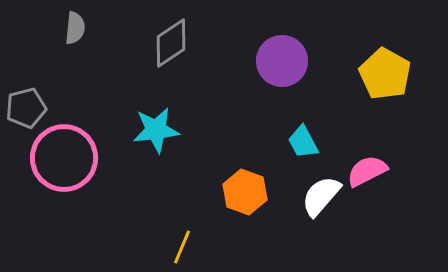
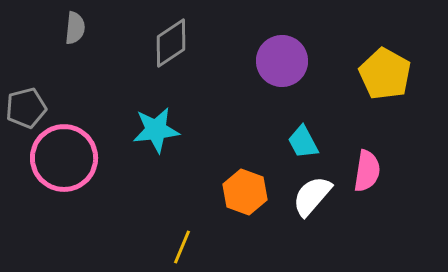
pink semicircle: rotated 126 degrees clockwise
white semicircle: moved 9 px left
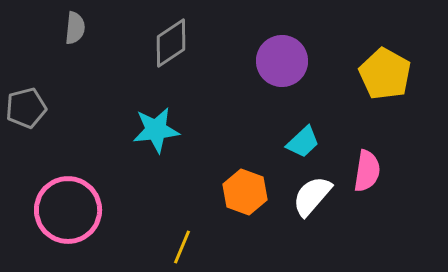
cyan trapezoid: rotated 105 degrees counterclockwise
pink circle: moved 4 px right, 52 px down
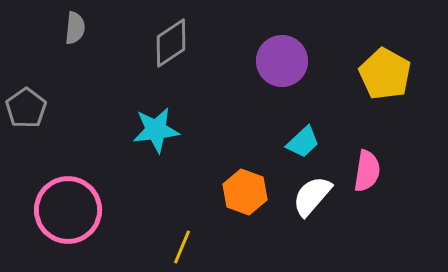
gray pentagon: rotated 21 degrees counterclockwise
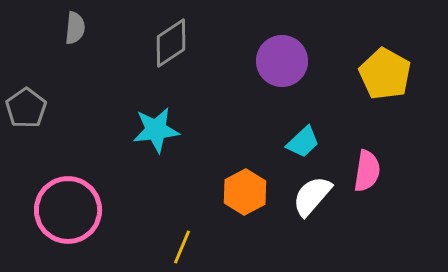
orange hexagon: rotated 12 degrees clockwise
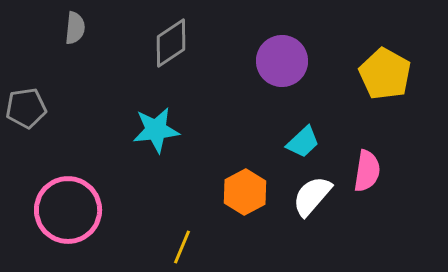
gray pentagon: rotated 27 degrees clockwise
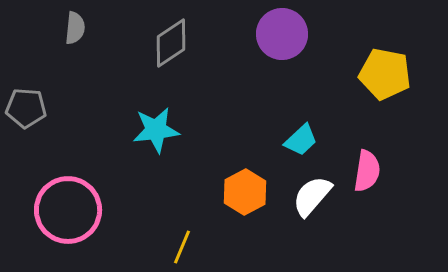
purple circle: moved 27 px up
yellow pentagon: rotated 18 degrees counterclockwise
gray pentagon: rotated 12 degrees clockwise
cyan trapezoid: moved 2 px left, 2 px up
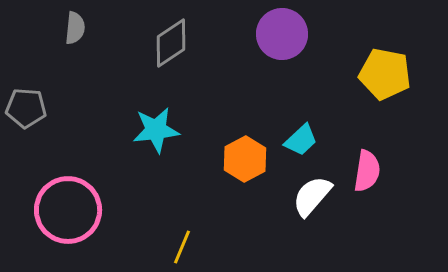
orange hexagon: moved 33 px up
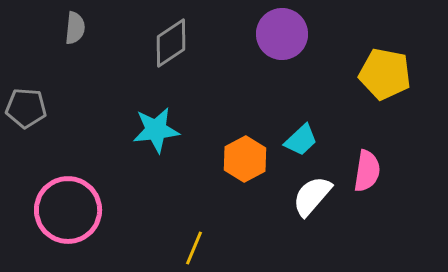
yellow line: moved 12 px right, 1 px down
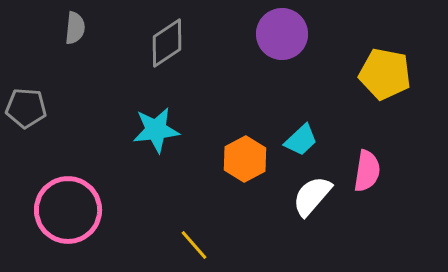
gray diamond: moved 4 px left
yellow line: moved 3 px up; rotated 64 degrees counterclockwise
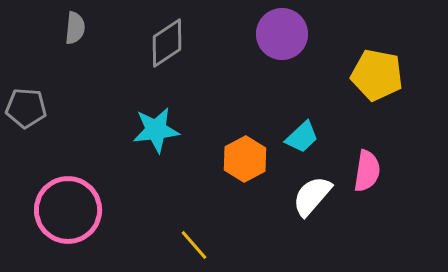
yellow pentagon: moved 8 px left, 1 px down
cyan trapezoid: moved 1 px right, 3 px up
